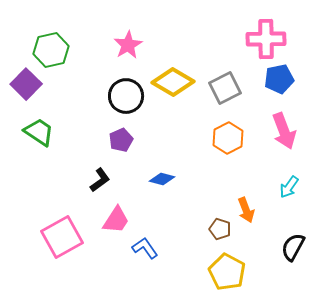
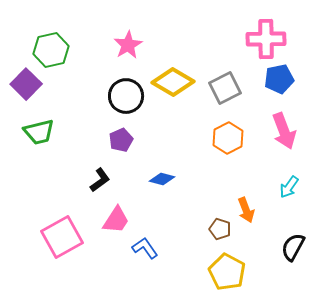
green trapezoid: rotated 132 degrees clockwise
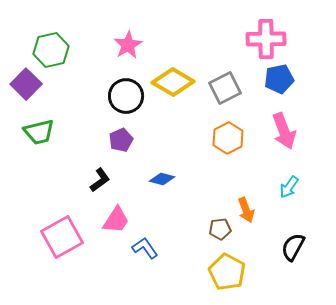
brown pentagon: rotated 25 degrees counterclockwise
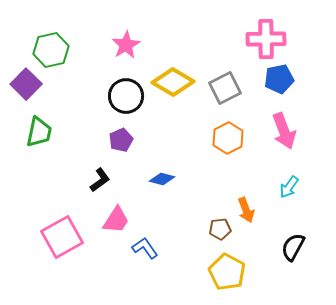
pink star: moved 2 px left
green trapezoid: rotated 64 degrees counterclockwise
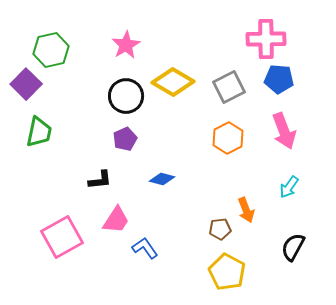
blue pentagon: rotated 16 degrees clockwise
gray square: moved 4 px right, 1 px up
purple pentagon: moved 4 px right, 1 px up
black L-shape: rotated 30 degrees clockwise
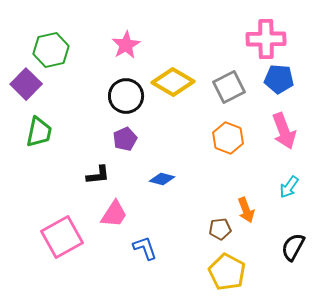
orange hexagon: rotated 12 degrees counterclockwise
black L-shape: moved 2 px left, 5 px up
pink trapezoid: moved 2 px left, 6 px up
blue L-shape: rotated 16 degrees clockwise
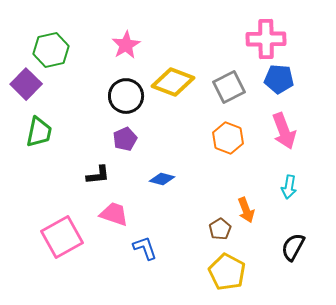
yellow diamond: rotated 9 degrees counterclockwise
cyan arrow: rotated 25 degrees counterclockwise
pink trapezoid: rotated 104 degrees counterclockwise
brown pentagon: rotated 25 degrees counterclockwise
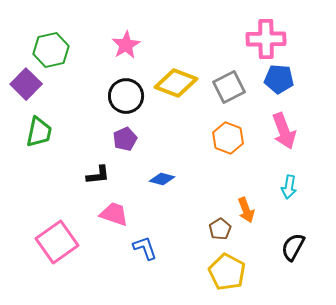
yellow diamond: moved 3 px right, 1 px down
pink square: moved 5 px left, 5 px down; rotated 6 degrees counterclockwise
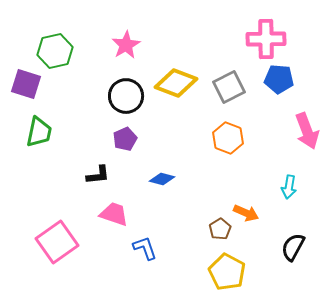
green hexagon: moved 4 px right, 1 px down
purple square: rotated 28 degrees counterclockwise
pink arrow: moved 23 px right
orange arrow: moved 3 px down; rotated 45 degrees counterclockwise
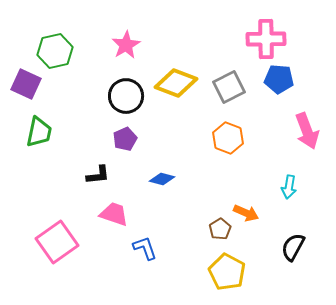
purple square: rotated 8 degrees clockwise
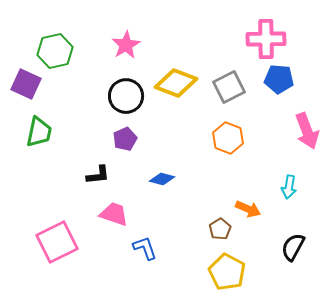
orange arrow: moved 2 px right, 4 px up
pink square: rotated 9 degrees clockwise
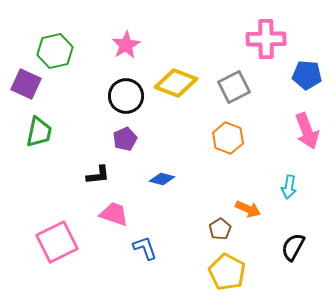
blue pentagon: moved 28 px right, 4 px up
gray square: moved 5 px right
